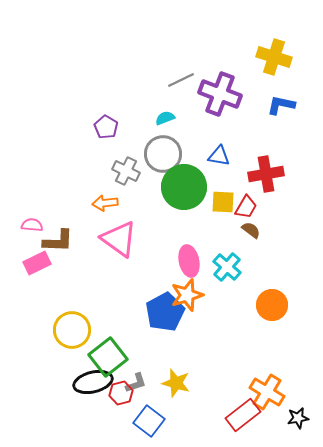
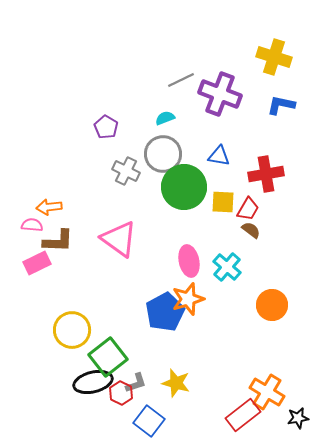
orange arrow: moved 56 px left, 4 px down
red trapezoid: moved 2 px right, 2 px down
orange star: moved 1 px right, 4 px down
red hexagon: rotated 20 degrees counterclockwise
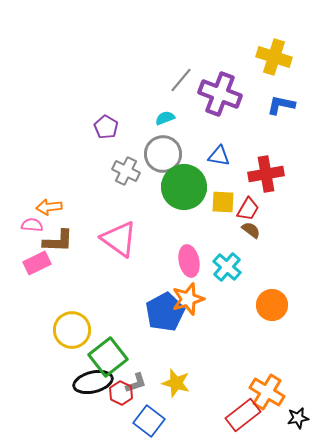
gray line: rotated 24 degrees counterclockwise
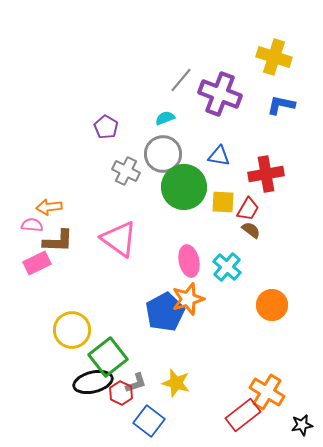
black star: moved 4 px right, 7 px down
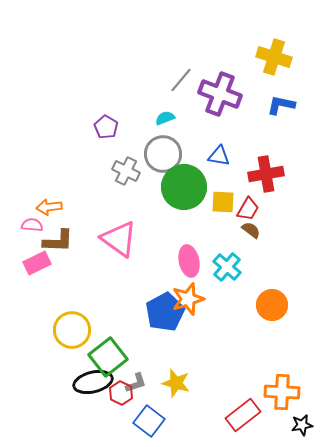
orange cross: moved 15 px right; rotated 28 degrees counterclockwise
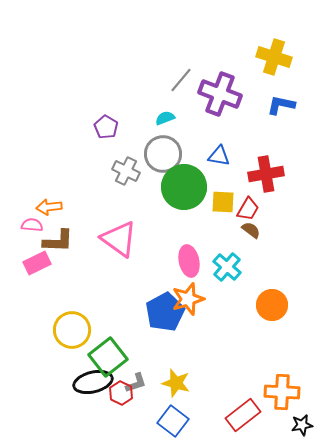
blue square: moved 24 px right
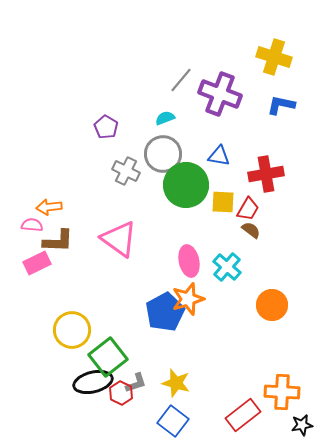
green circle: moved 2 px right, 2 px up
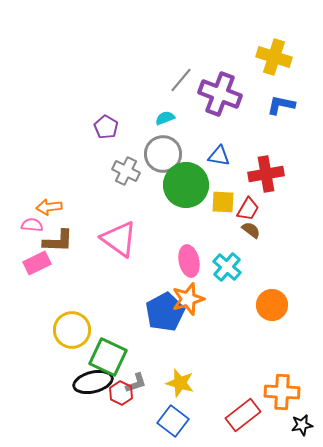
green square: rotated 27 degrees counterclockwise
yellow star: moved 4 px right
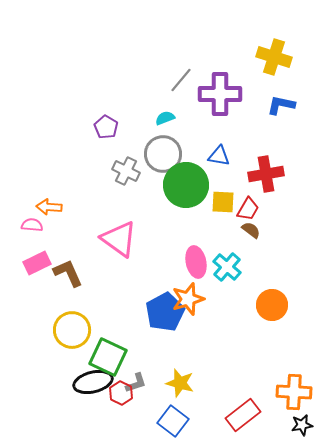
purple cross: rotated 21 degrees counterclockwise
orange arrow: rotated 10 degrees clockwise
brown L-shape: moved 10 px right, 32 px down; rotated 116 degrees counterclockwise
pink ellipse: moved 7 px right, 1 px down
orange cross: moved 12 px right
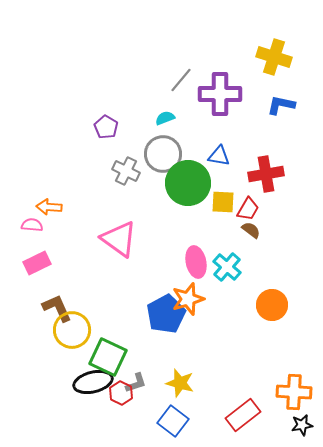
green circle: moved 2 px right, 2 px up
brown L-shape: moved 11 px left, 35 px down
blue pentagon: moved 1 px right, 2 px down
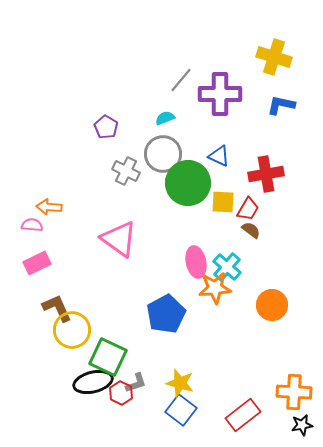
blue triangle: rotated 15 degrees clockwise
orange star: moved 27 px right, 11 px up; rotated 12 degrees clockwise
blue square: moved 8 px right, 11 px up
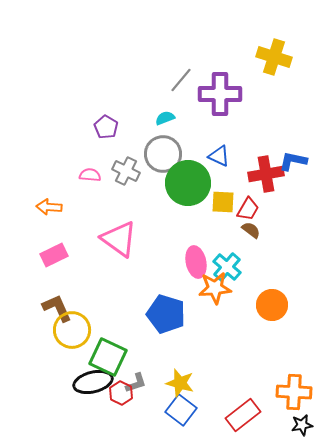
blue L-shape: moved 12 px right, 56 px down
pink semicircle: moved 58 px right, 50 px up
pink rectangle: moved 17 px right, 8 px up
blue pentagon: rotated 27 degrees counterclockwise
